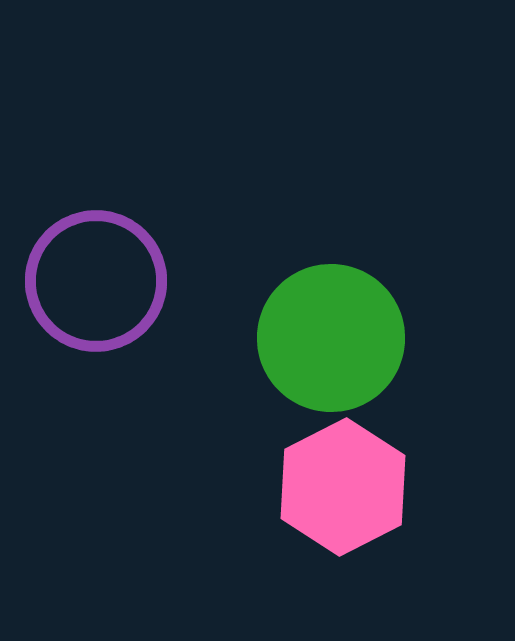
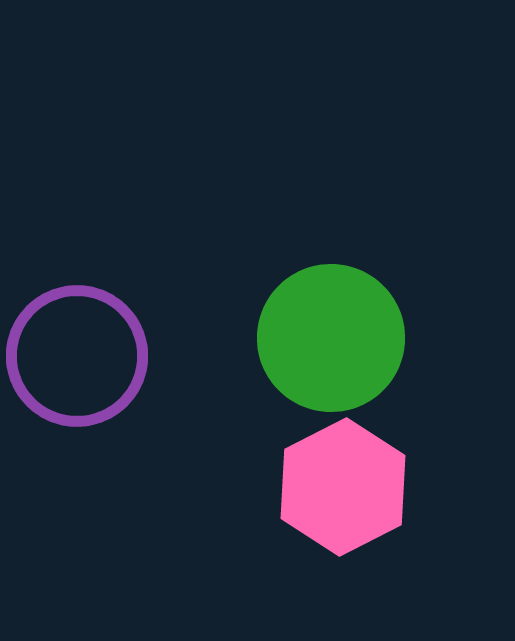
purple circle: moved 19 px left, 75 px down
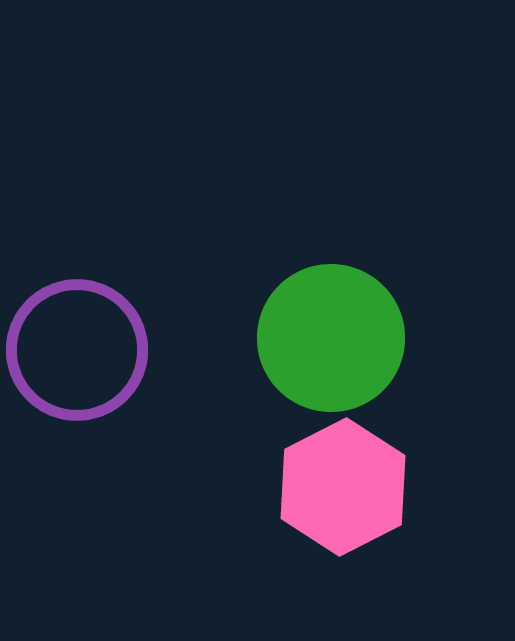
purple circle: moved 6 px up
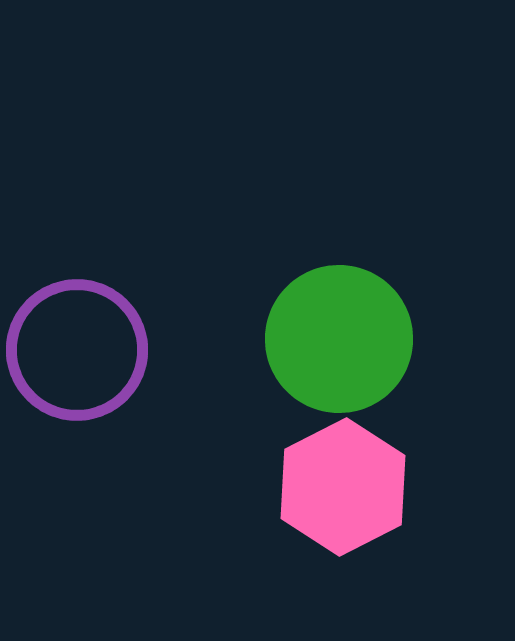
green circle: moved 8 px right, 1 px down
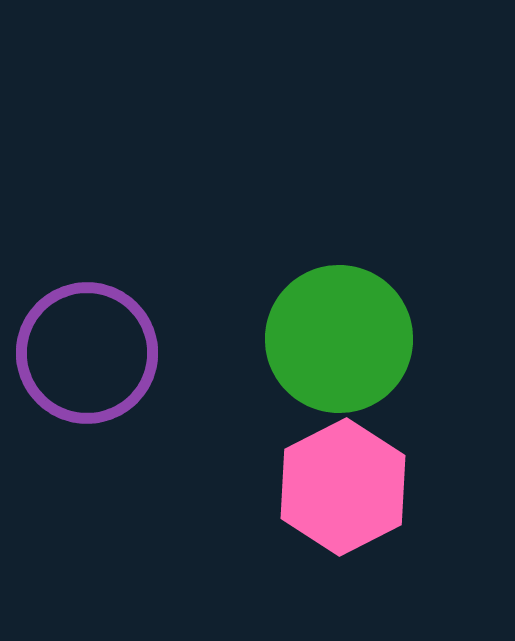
purple circle: moved 10 px right, 3 px down
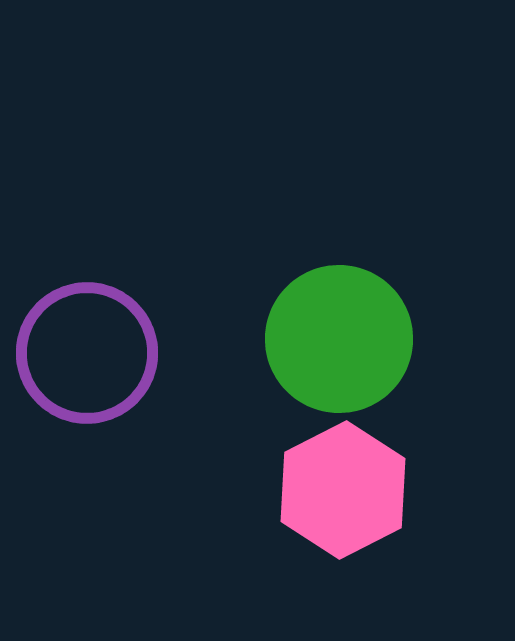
pink hexagon: moved 3 px down
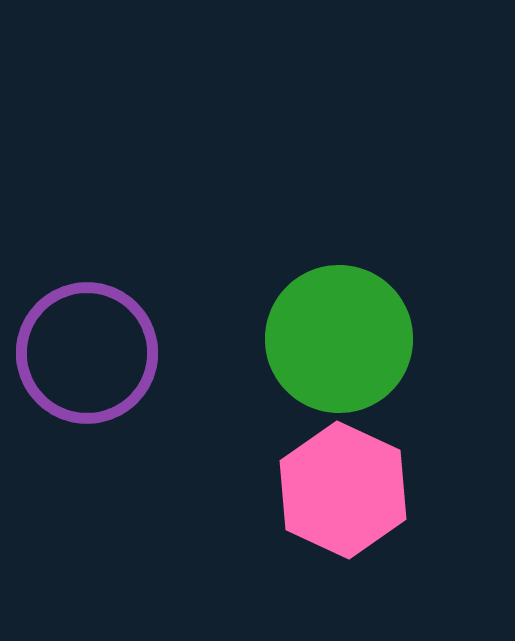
pink hexagon: rotated 8 degrees counterclockwise
